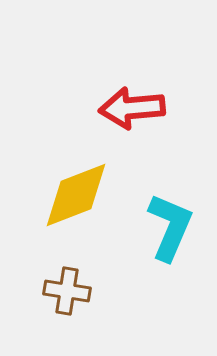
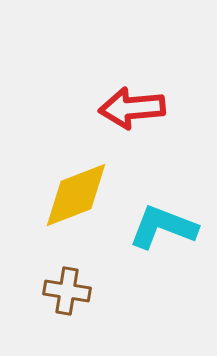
cyan L-shape: moved 7 px left; rotated 92 degrees counterclockwise
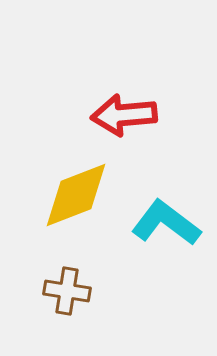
red arrow: moved 8 px left, 7 px down
cyan L-shape: moved 3 px right, 4 px up; rotated 16 degrees clockwise
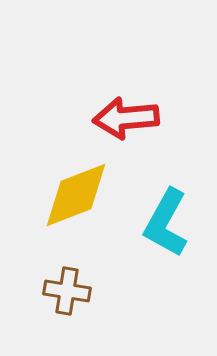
red arrow: moved 2 px right, 3 px down
cyan L-shape: rotated 98 degrees counterclockwise
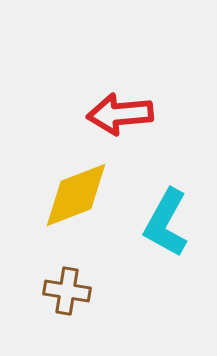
red arrow: moved 6 px left, 4 px up
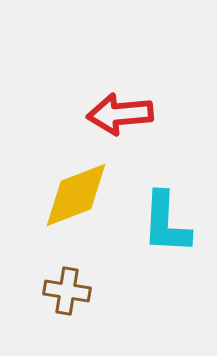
cyan L-shape: rotated 26 degrees counterclockwise
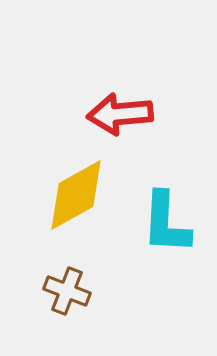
yellow diamond: rotated 8 degrees counterclockwise
brown cross: rotated 12 degrees clockwise
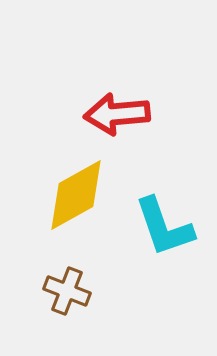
red arrow: moved 3 px left
cyan L-shape: moved 2 px left, 4 px down; rotated 22 degrees counterclockwise
